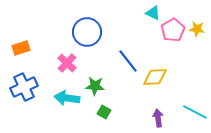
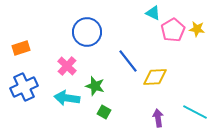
pink cross: moved 3 px down
green star: rotated 12 degrees clockwise
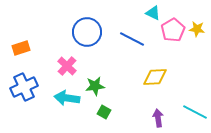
blue line: moved 4 px right, 22 px up; rotated 25 degrees counterclockwise
green star: rotated 24 degrees counterclockwise
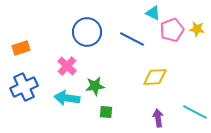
pink pentagon: moved 1 px left; rotated 10 degrees clockwise
green square: moved 2 px right; rotated 24 degrees counterclockwise
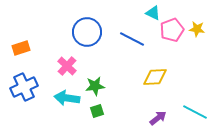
green square: moved 9 px left, 1 px up; rotated 24 degrees counterclockwise
purple arrow: rotated 60 degrees clockwise
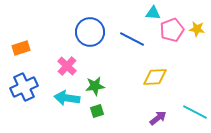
cyan triangle: rotated 21 degrees counterclockwise
blue circle: moved 3 px right
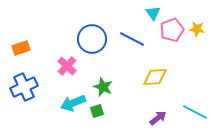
cyan triangle: rotated 49 degrees clockwise
blue circle: moved 2 px right, 7 px down
green star: moved 8 px right, 1 px down; rotated 30 degrees clockwise
cyan arrow: moved 6 px right, 5 px down; rotated 30 degrees counterclockwise
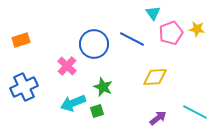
pink pentagon: moved 1 px left, 3 px down
blue circle: moved 2 px right, 5 px down
orange rectangle: moved 8 px up
